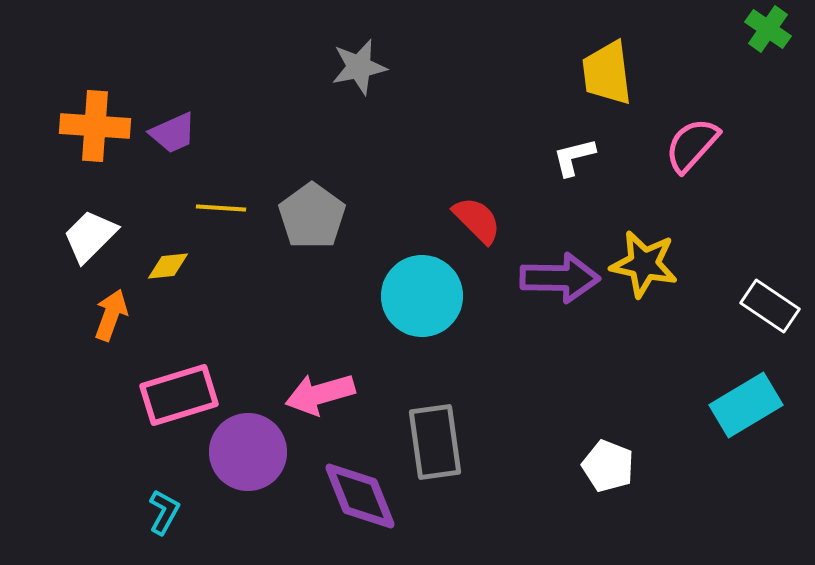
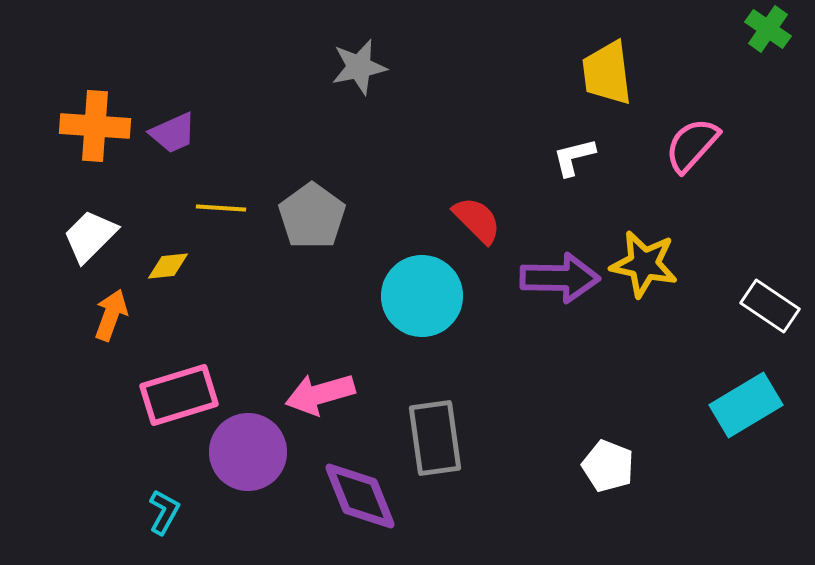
gray rectangle: moved 4 px up
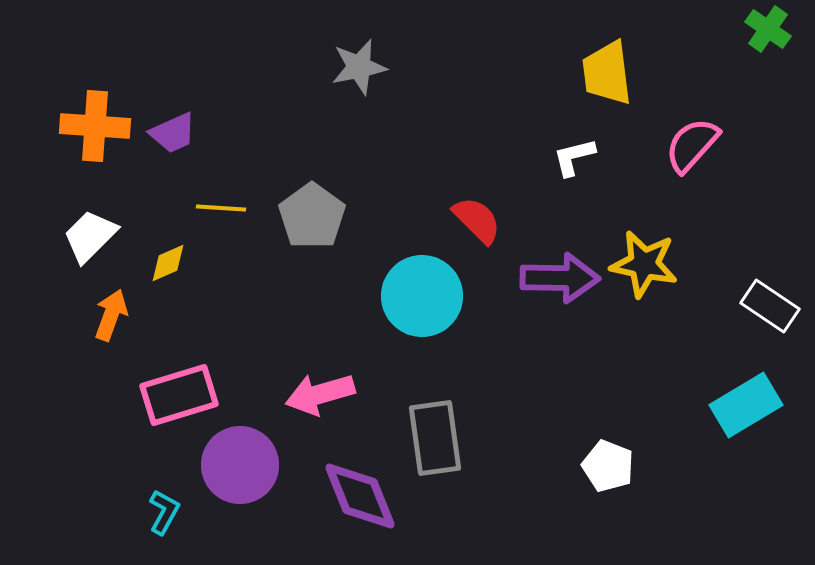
yellow diamond: moved 3 px up; rotated 18 degrees counterclockwise
purple circle: moved 8 px left, 13 px down
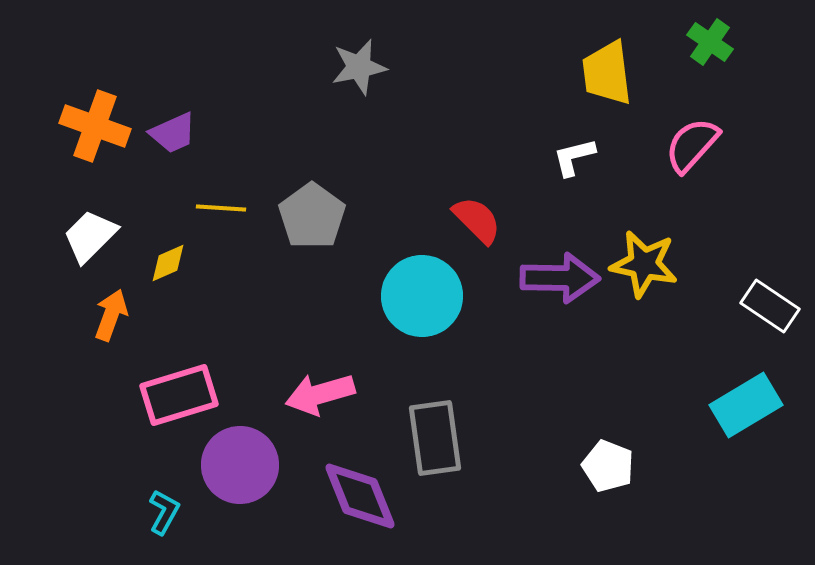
green cross: moved 58 px left, 13 px down
orange cross: rotated 16 degrees clockwise
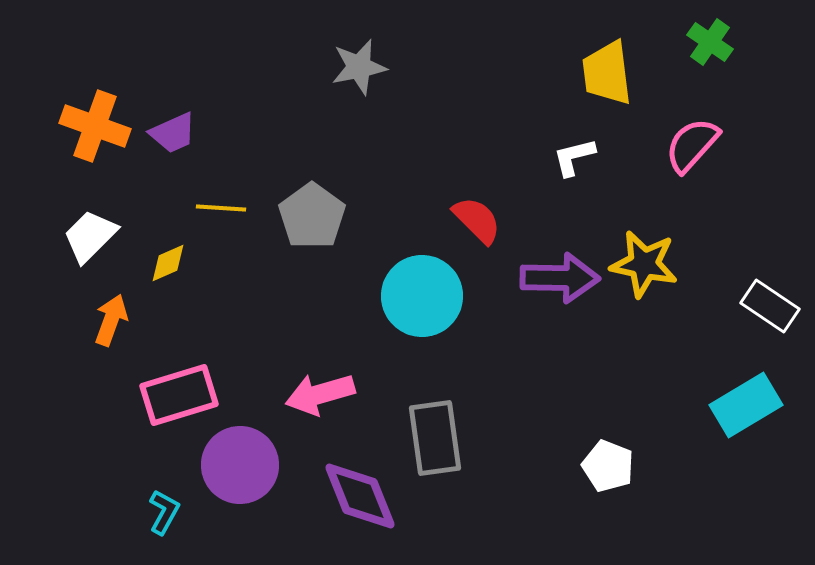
orange arrow: moved 5 px down
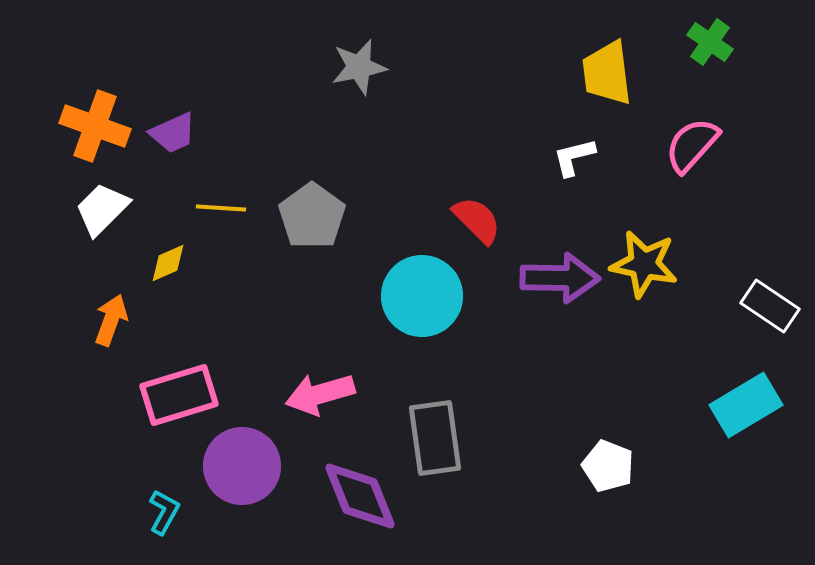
white trapezoid: moved 12 px right, 27 px up
purple circle: moved 2 px right, 1 px down
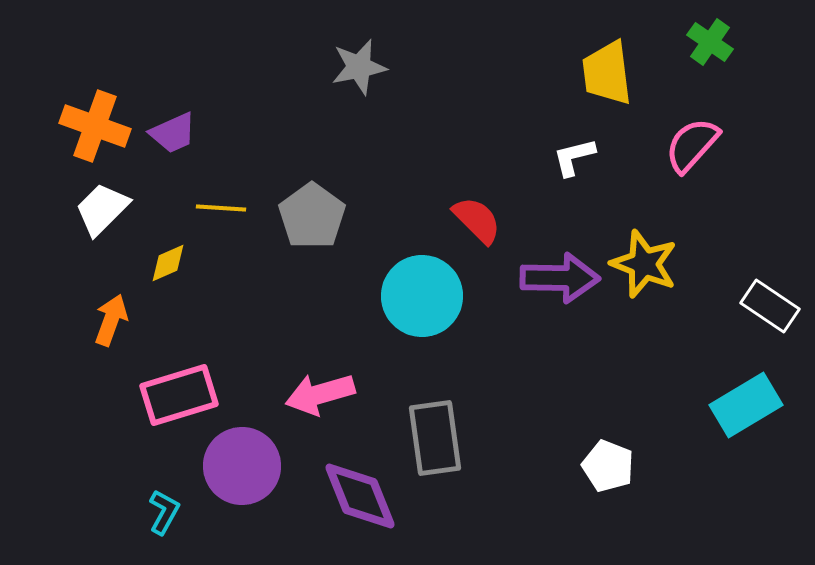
yellow star: rotated 10 degrees clockwise
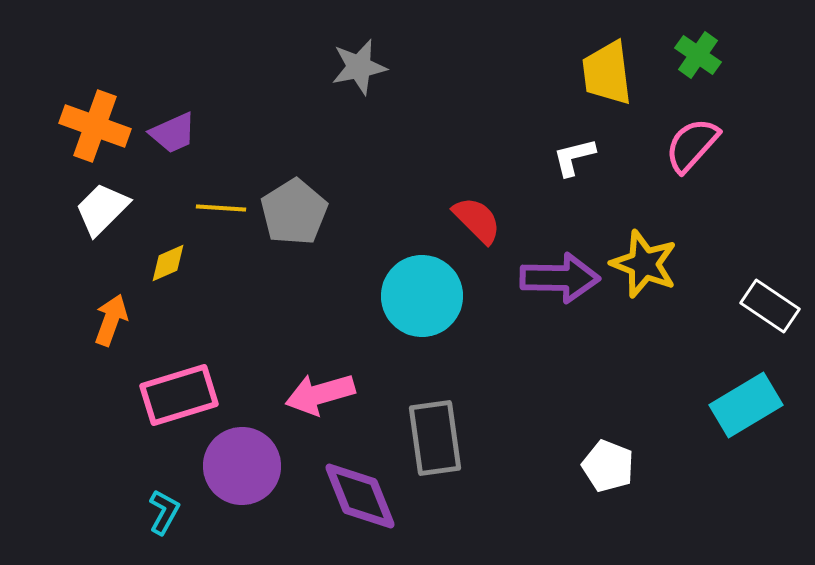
green cross: moved 12 px left, 13 px down
gray pentagon: moved 18 px left, 4 px up; rotated 4 degrees clockwise
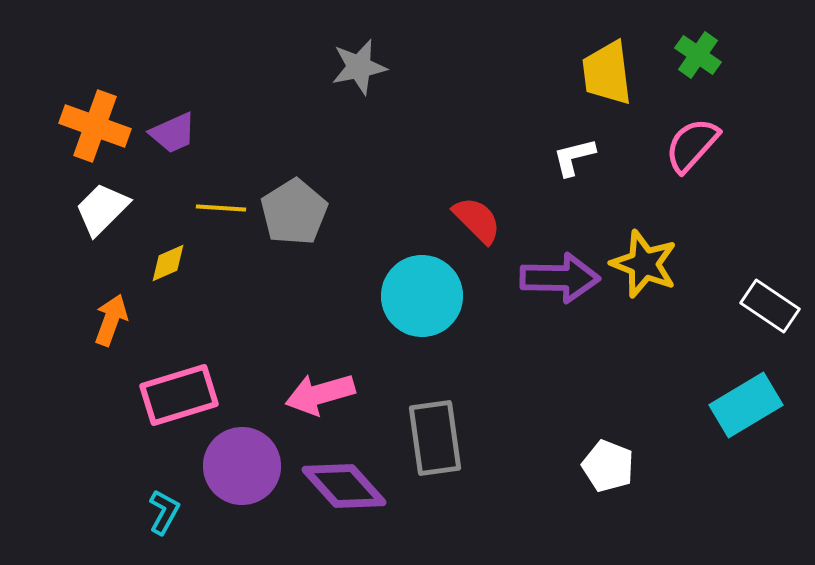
purple diamond: moved 16 px left, 10 px up; rotated 20 degrees counterclockwise
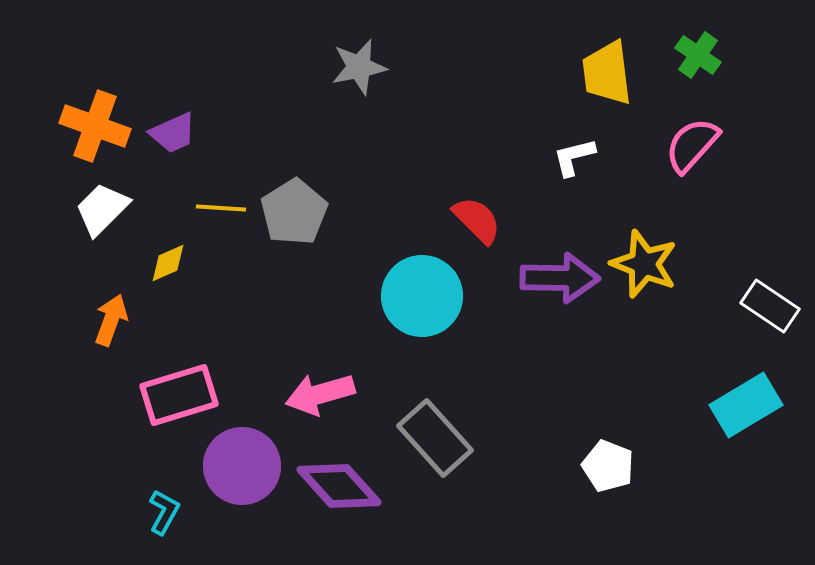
gray rectangle: rotated 34 degrees counterclockwise
purple diamond: moved 5 px left
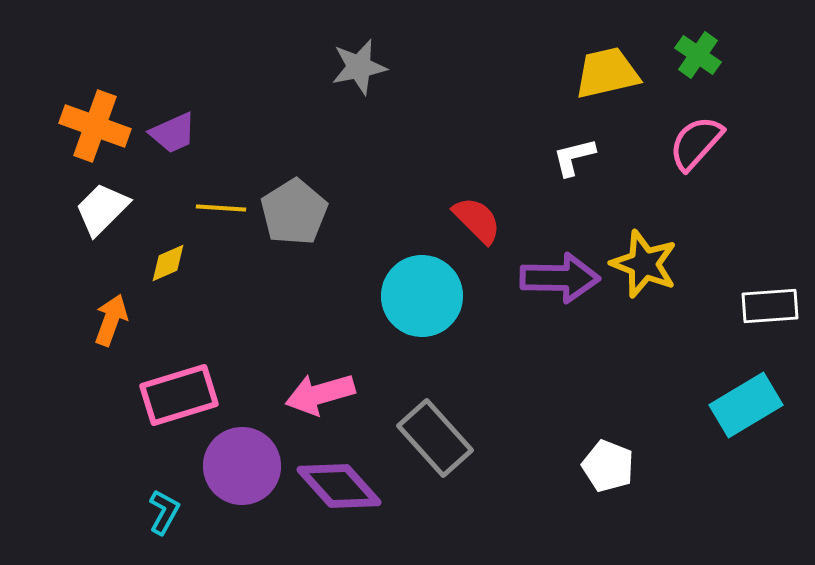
yellow trapezoid: rotated 84 degrees clockwise
pink semicircle: moved 4 px right, 2 px up
white rectangle: rotated 38 degrees counterclockwise
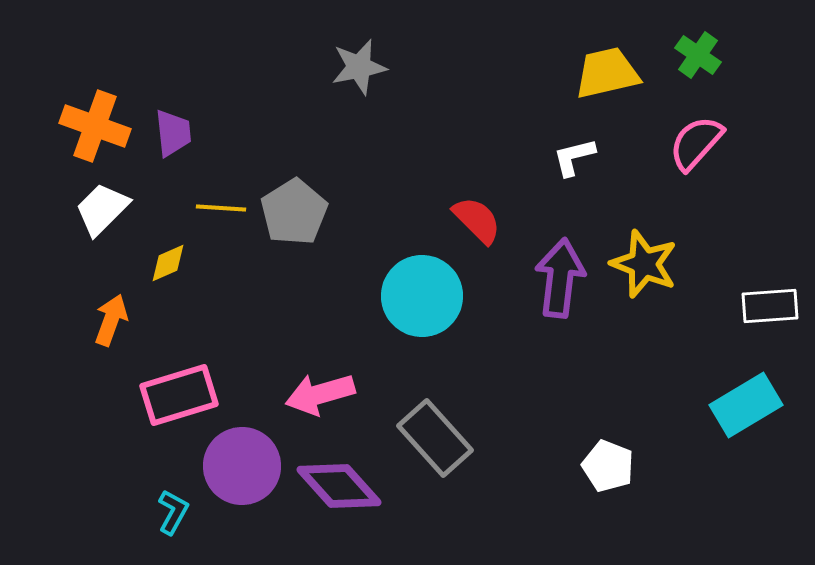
purple trapezoid: rotated 72 degrees counterclockwise
purple arrow: rotated 84 degrees counterclockwise
cyan L-shape: moved 9 px right
